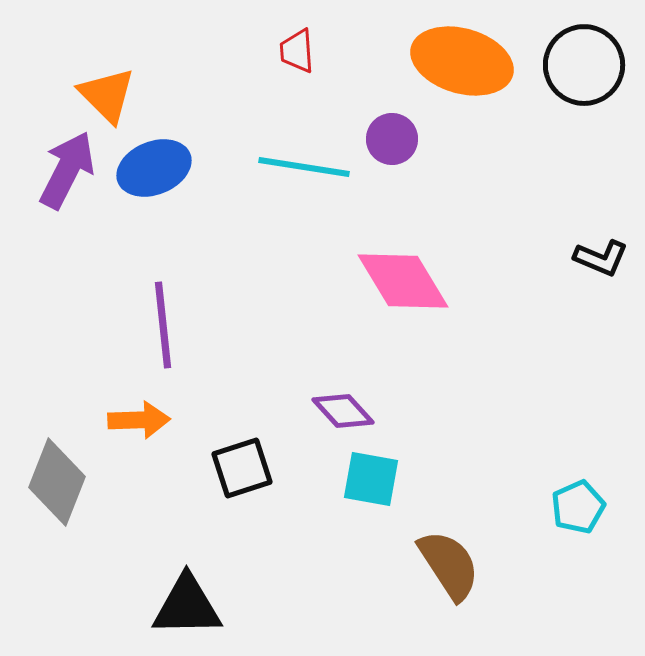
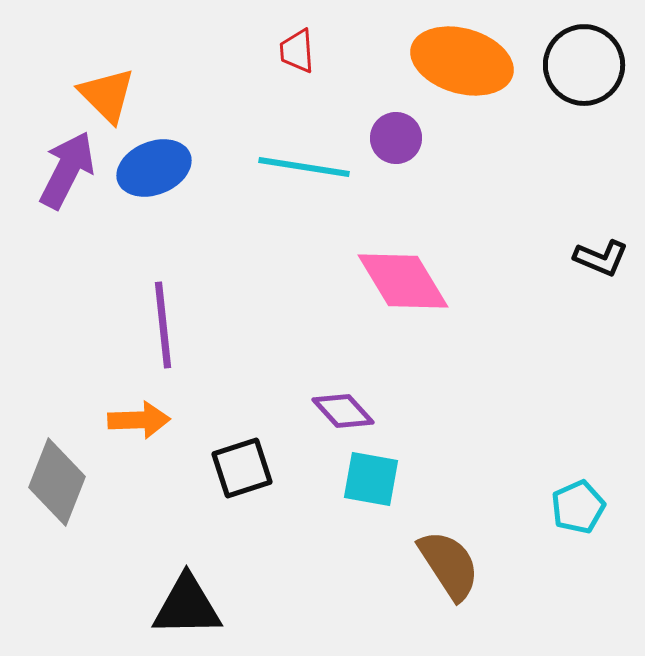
purple circle: moved 4 px right, 1 px up
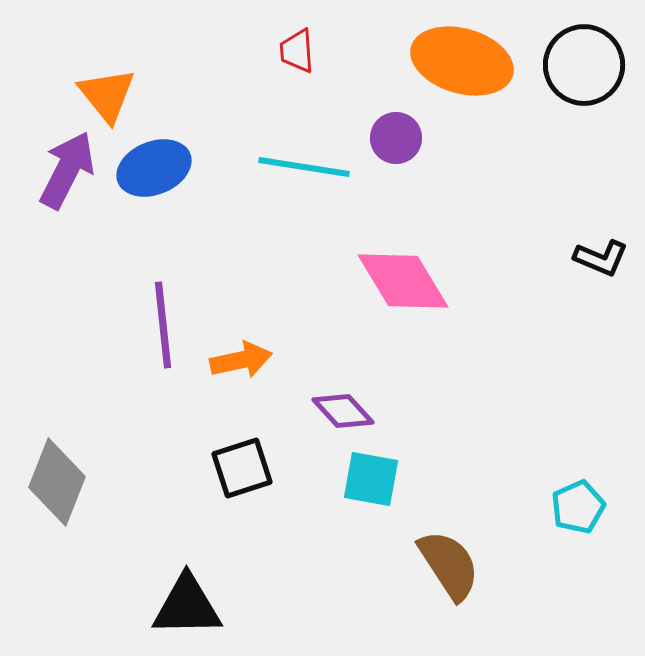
orange triangle: rotated 6 degrees clockwise
orange arrow: moved 102 px right, 60 px up; rotated 10 degrees counterclockwise
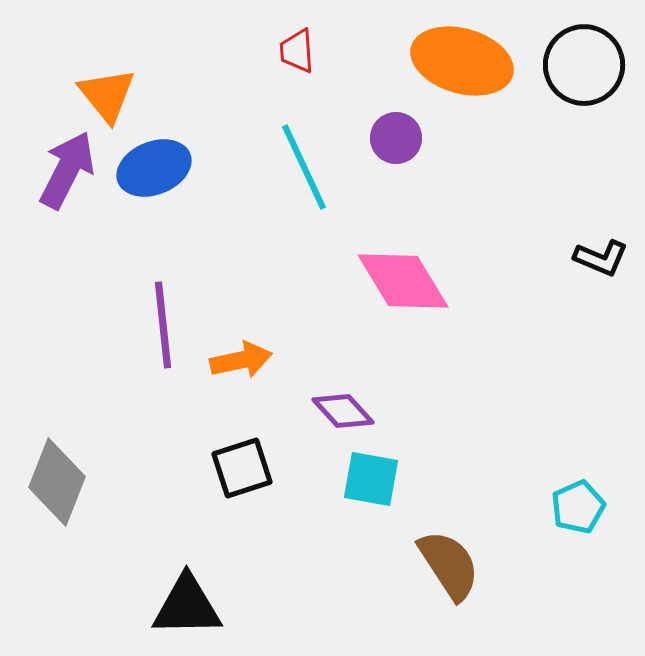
cyan line: rotated 56 degrees clockwise
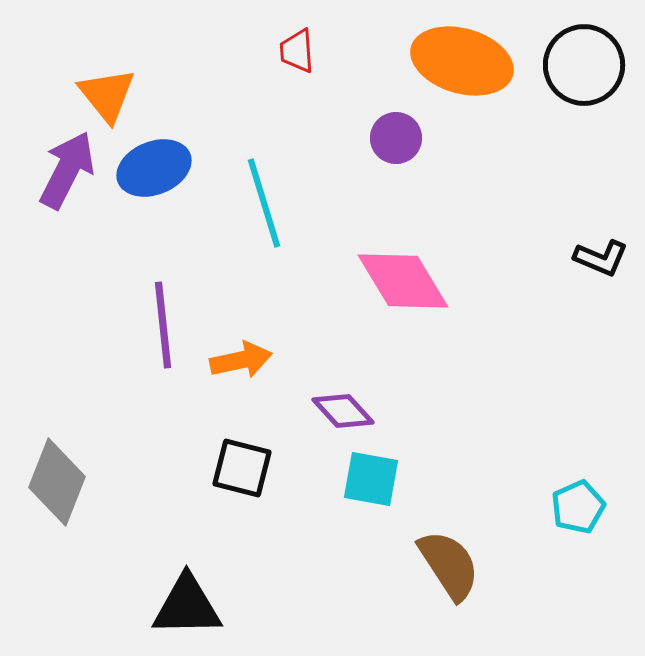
cyan line: moved 40 px left, 36 px down; rotated 8 degrees clockwise
black square: rotated 32 degrees clockwise
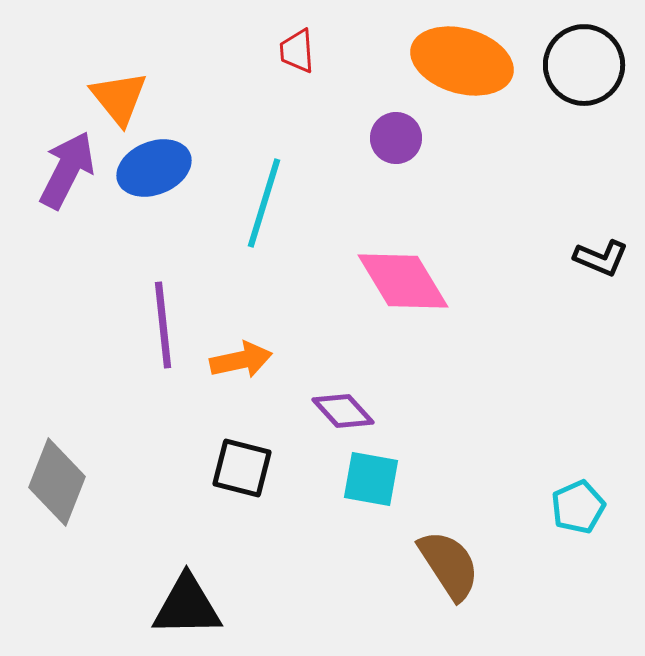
orange triangle: moved 12 px right, 3 px down
cyan line: rotated 34 degrees clockwise
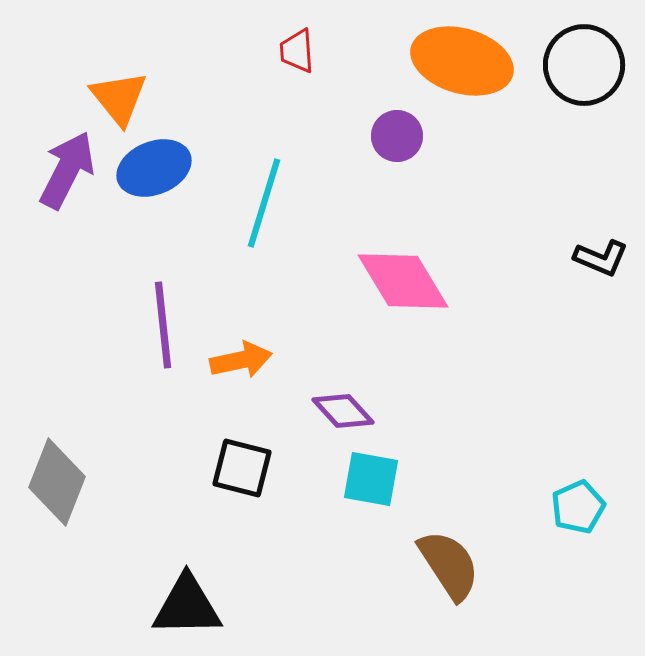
purple circle: moved 1 px right, 2 px up
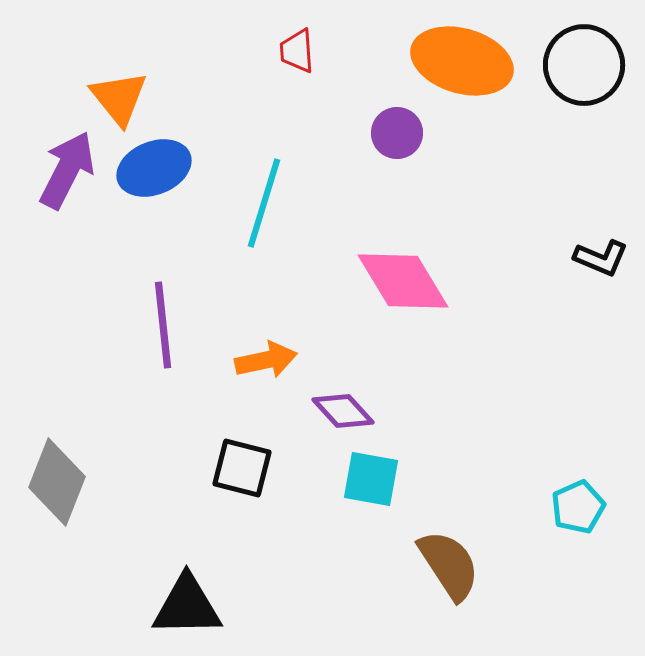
purple circle: moved 3 px up
orange arrow: moved 25 px right
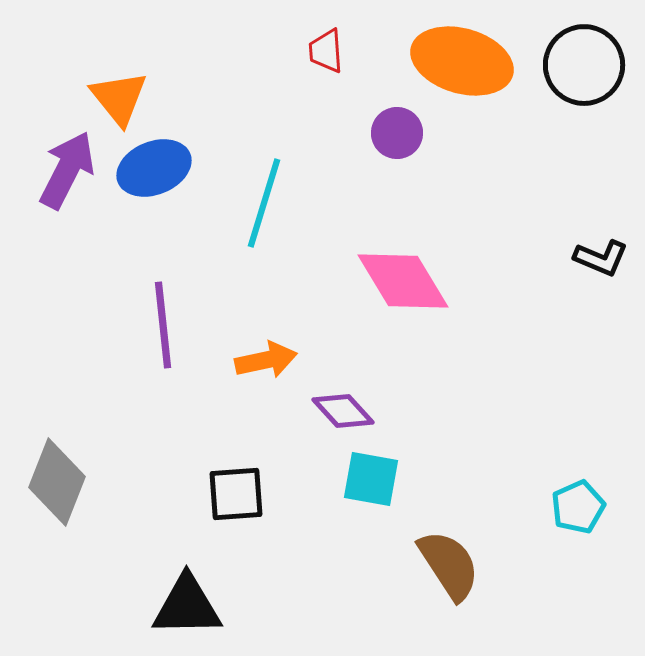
red trapezoid: moved 29 px right
black square: moved 6 px left, 26 px down; rotated 18 degrees counterclockwise
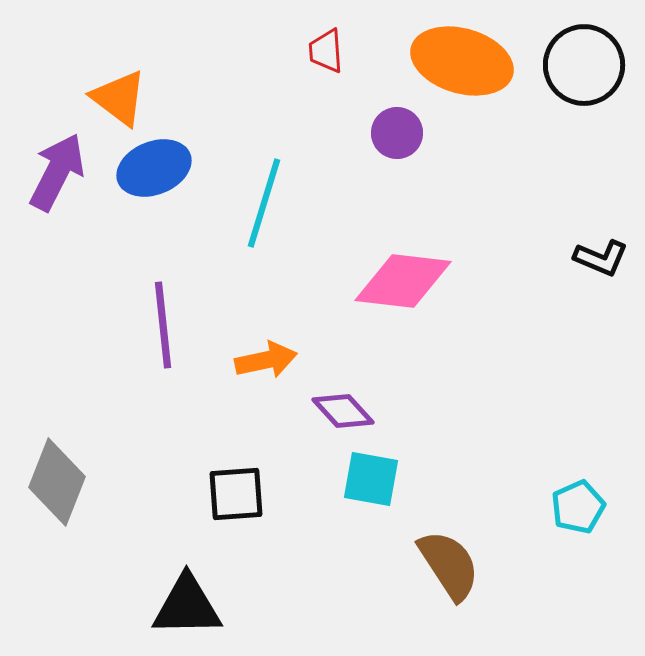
orange triangle: rotated 14 degrees counterclockwise
purple arrow: moved 10 px left, 2 px down
pink diamond: rotated 52 degrees counterclockwise
